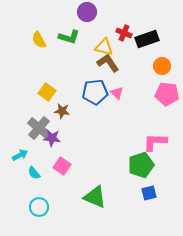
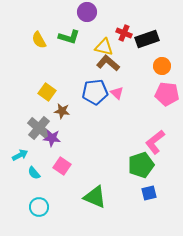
brown L-shape: rotated 15 degrees counterclockwise
pink L-shape: rotated 40 degrees counterclockwise
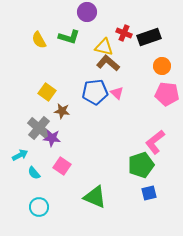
black rectangle: moved 2 px right, 2 px up
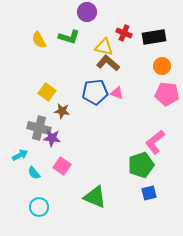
black rectangle: moved 5 px right; rotated 10 degrees clockwise
pink triangle: rotated 24 degrees counterclockwise
gray cross: rotated 25 degrees counterclockwise
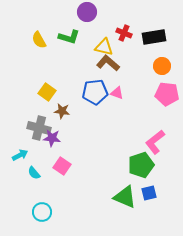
green triangle: moved 30 px right
cyan circle: moved 3 px right, 5 px down
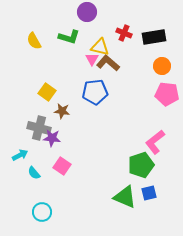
yellow semicircle: moved 5 px left, 1 px down
yellow triangle: moved 4 px left
pink triangle: moved 25 px left, 34 px up; rotated 40 degrees clockwise
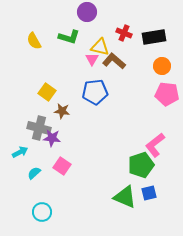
brown L-shape: moved 6 px right, 2 px up
pink L-shape: moved 3 px down
cyan arrow: moved 3 px up
cyan semicircle: rotated 88 degrees clockwise
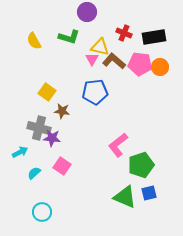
orange circle: moved 2 px left, 1 px down
pink pentagon: moved 27 px left, 30 px up
pink L-shape: moved 37 px left
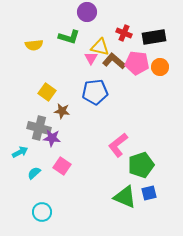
yellow semicircle: moved 4 px down; rotated 66 degrees counterclockwise
pink triangle: moved 1 px left, 1 px up
pink pentagon: moved 3 px left, 1 px up
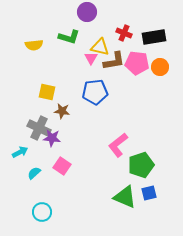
brown L-shape: rotated 130 degrees clockwise
yellow square: rotated 24 degrees counterclockwise
gray cross: rotated 10 degrees clockwise
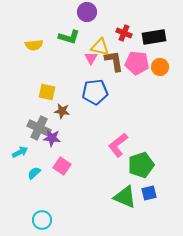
brown L-shape: rotated 90 degrees counterclockwise
cyan circle: moved 8 px down
